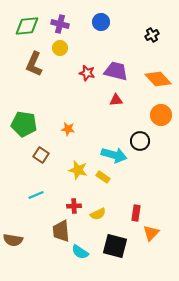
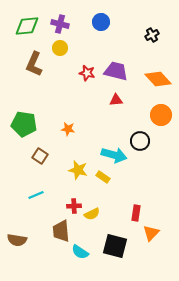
brown square: moved 1 px left, 1 px down
yellow semicircle: moved 6 px left
brown semicircle: moved 4 px right
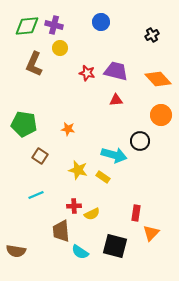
purple cross: moved 6 px left, 1 px down
brown semicircle: moved 1 px left, 11 px down
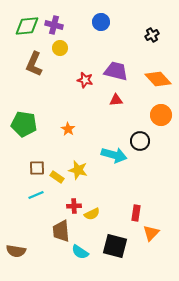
red star: moved 2 px left, 7 px down
orange star: rotated 24 degrees clockwise
brown square: moved 3 px left, 12 px down; rotated 35 degrees counterclockwise
yellow rectangle: moved 46 px left
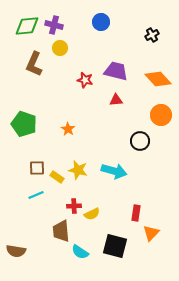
green pentagon: rotated 10 degrees clockwise
cyan arrow: moved 16 px down
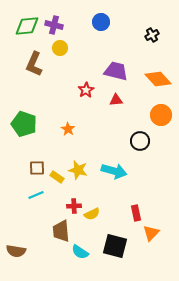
red star: moved 1 px right, 10 px down; rotated 28 degrees clockwise
red rectangle: rotated 21 degrees counterclockwise
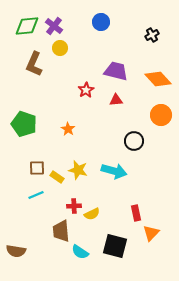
purple cross: moved 1 px down; rotated 24 degrees clockwise
black circle: moved 6 px left
